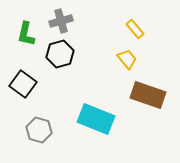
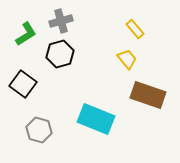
green L-shape: rotated 135 degrees counterclockwise
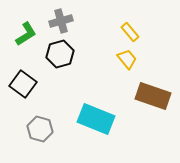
yellow rectangle: moved 5 px left, 3 px down
brown rectangle: moved 5 px right, 1 px down
gray hexagon: moved 1 px right, 1 px up
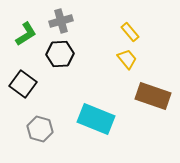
black hexagon: rotated 12 degrees clockwise
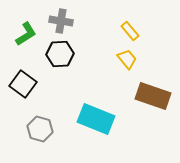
gray cross: rotated 25 degrees clockwise
yellow rectangle: moved 1 px up
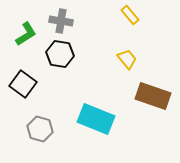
yellow rectangle: moved 16 px up
black hexagon: rotated 12 degrees clockwise
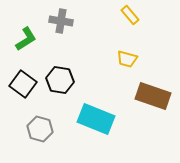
green L-shape: moved 5 px down
black hexagon: moved 26 px down
yellow trapezoid: rotated 145 degrees clockwise
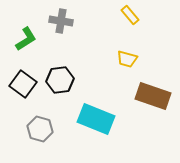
black hexagon: rotated 16 degrees counterclockwise
